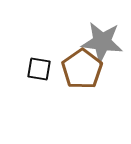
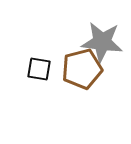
brown pentagon: rotated 21 degrees clockwise
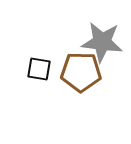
brown pentagon: moved 1 px left, 3 px down; rotated 15 degrees clockwise
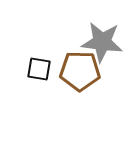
brown pentagon: moved 1 px left, 1 px up
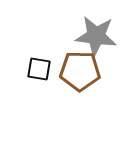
gray star: moved 6 px left, 6 px up
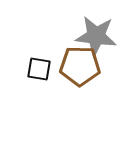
brown pentagon: moved 5 px up
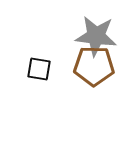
brown pentagon: moved 14 px right
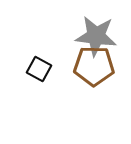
black square: rotated 20 degrees clockwise
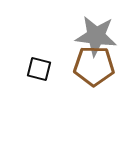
black square: rotated 15 degrees counterclockwise
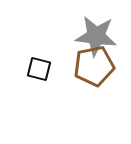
brown pentagon: rotated 12 degrees counterclockwise
